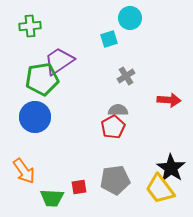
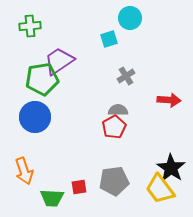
red pentagon: moved 1 px right
orange arrow: rotated 16 degrees clockwise
gray pentagon: moved 1 px left, 1 px down
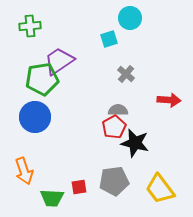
gray cross: moved 2 px up; rotated 18 degrees counterclockwise
black star: moved 36 px left, 25 px up; rotated 20 degrees counterclockwise
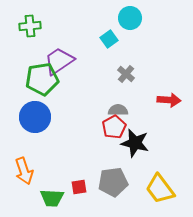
cyan square: rotated 18 degrees counterclockwise
gray pentagon: moved 1 px left, 1 px down
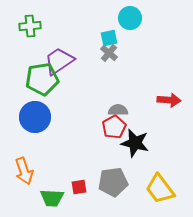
cyan square: moved 1 px up; rotated 24 degrees clockwise
gray cross: moved 17 px left, 21 px up
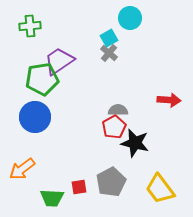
cyan square: rotated 18 degrees counterclockwise
orange arrow: moved 2 px left, 2 px up; rotated 72 degrees clockwise
gray pentagon: moved 2 px left; rotated 20 degrees counterclockwise
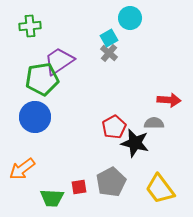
gray semicircle: moved 36 px right, 13 px down
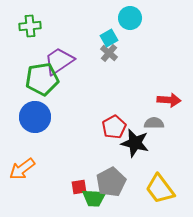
green trapezoid: moved 42 px right
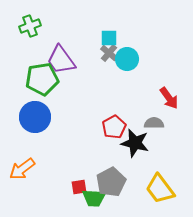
cyan circle: moved 3 px left, 41 px down
green cross: rotated 15 degrees counterclockwise
cyan square: rotated 30 degrees clockwise
purple trapezoid: moved 2 px right, 1 px up; rotated 92 degrees counterclockwise
red arrow: moved 2 px up; rotated 50 degrees clockwise
